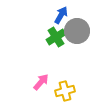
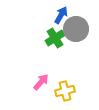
gray circle: moved 1 px left, 2 px up
green cross: moved 1 px left, 1 px down
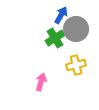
pink arrow: rotated 24 degrees counterclockwise
yellow cross: moved 11 px right, 26 px up
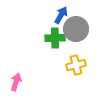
green cross: rotated 30 degrees clockwise
pink arrow: moved 25 px left
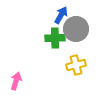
pink arrow: moved 1 px up
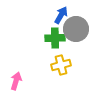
yellow cross: moved 15 px left
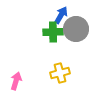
green cross: moved 2 px left, 6 px up
yellow cross: moved 1 px left, 8 px down
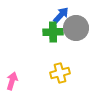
blue arrow: rotated 12 degrees clockwise
gray circle: moved 1 px up
pink arrow: moved 4 px left
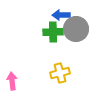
blue arrow: rotated 132 degrees counterclockwise
gray circle: moved 1 px down
pink arrow: rotated 24 degrees counterclockwise
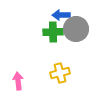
pink arrow: moved 6 px right
